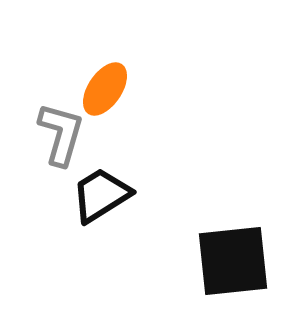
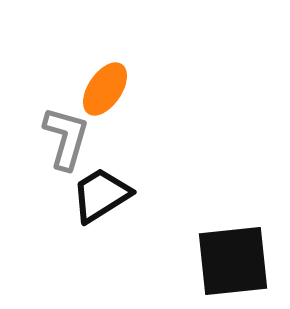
gray L-shape: moved 5 px right, 4 px down
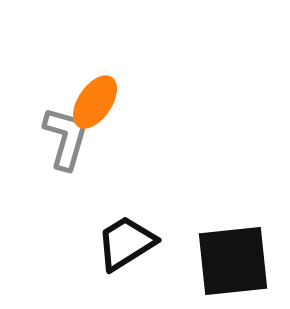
orange ellipse: moved 10 px left, 13 px down
black trapezoid: moved 25 px right, 48 px down
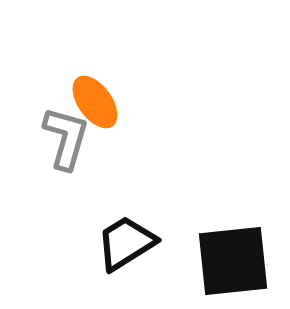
orange ellipse: rotated 70 degrees counterclockwise
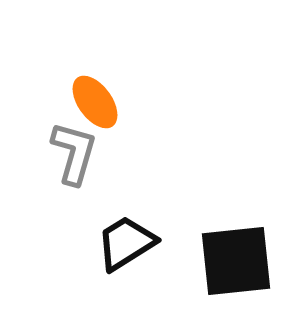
gray L-shape: moved 8 px right, 15 px down
black square: moved 3 px right
